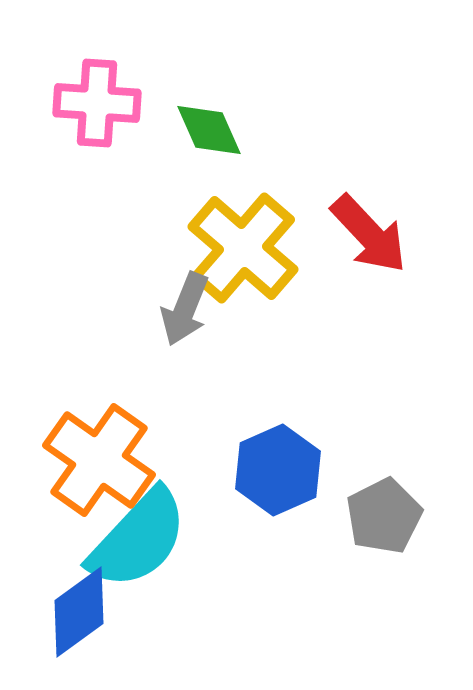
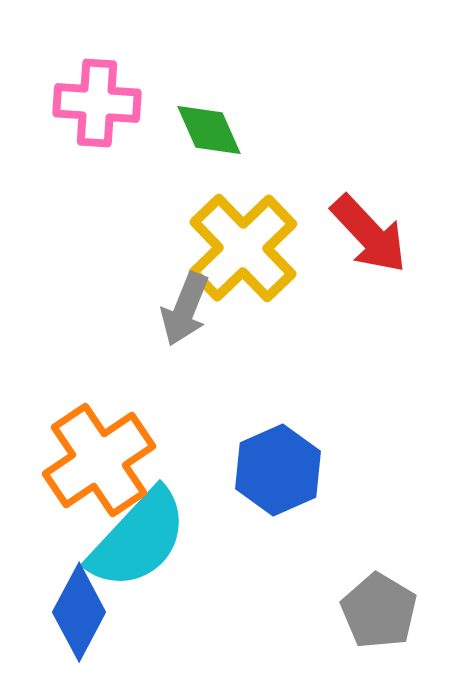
yellow cross: rotated 5 degrees clockwise
orange cross: rotated 21 degrees clockwise
gray pentagon: moved 5 px left, 95 px down; rotated 14 degrees counterclockwise
blue diamond: rotated 26 degrees counterclockwise
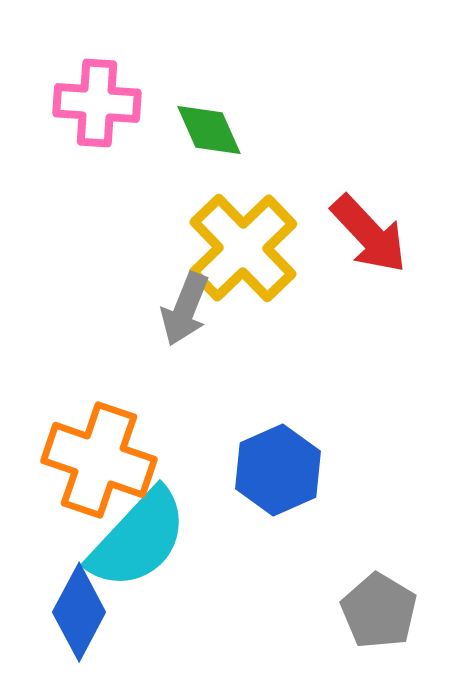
orange cross: rotated 37 degrees counterclockwise
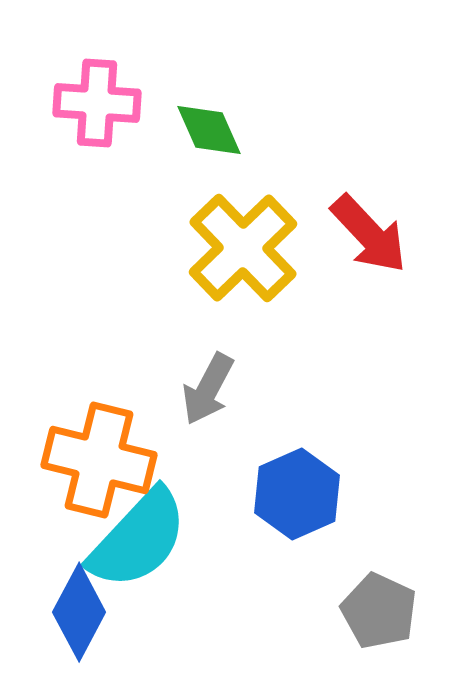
gray arrow: moved 23 px right, 80 px down; rotated 6 degrees clockwise
orange cross: rotated 5 degrees counterclockwise
blue hexagon: moved 19 px right, 24 px down
gray pentagon: rotated 6 degrees counterclockwise
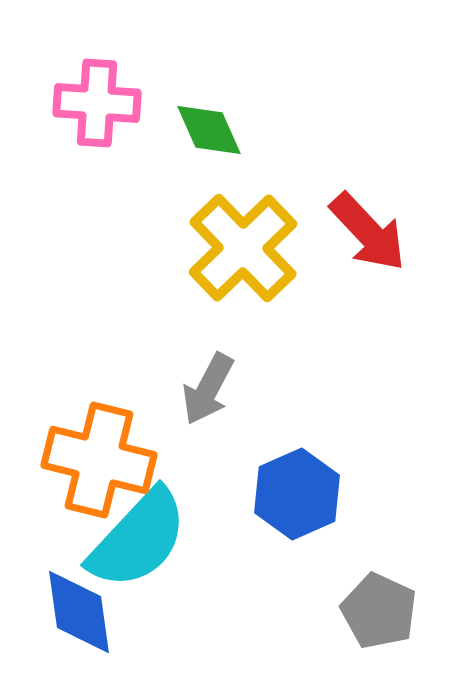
red arrow: moved 1 px left, 2 px up
blue diamond: rotated 36 degrees counterclockwise
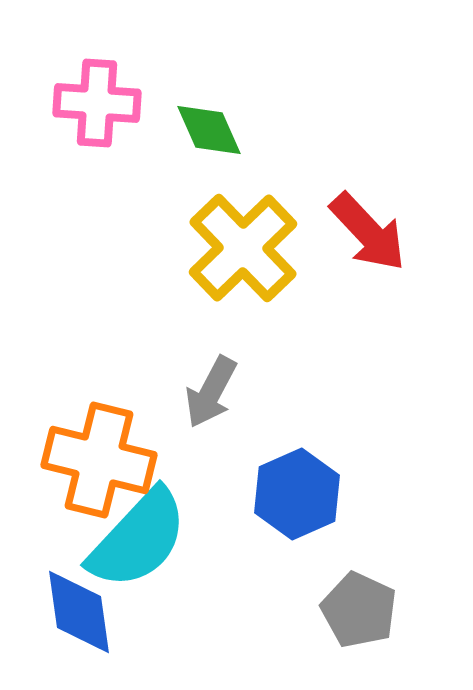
gray arrow: moved 3 px right, 3 px down
gray pentagon: moved 20 px left, 1 px up
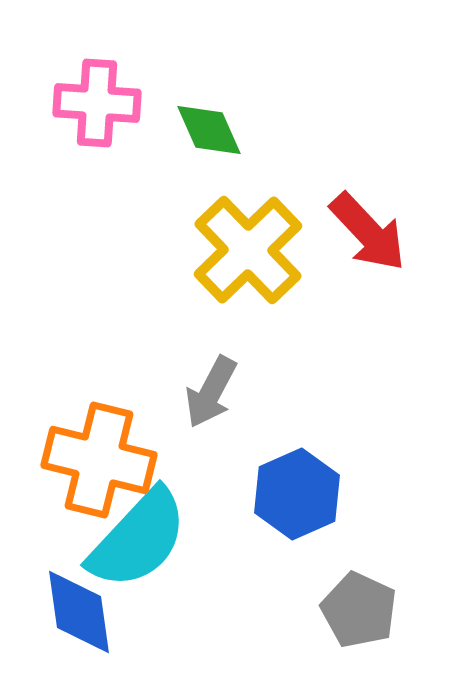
yellow cross: moved 5 px right, 2 px down
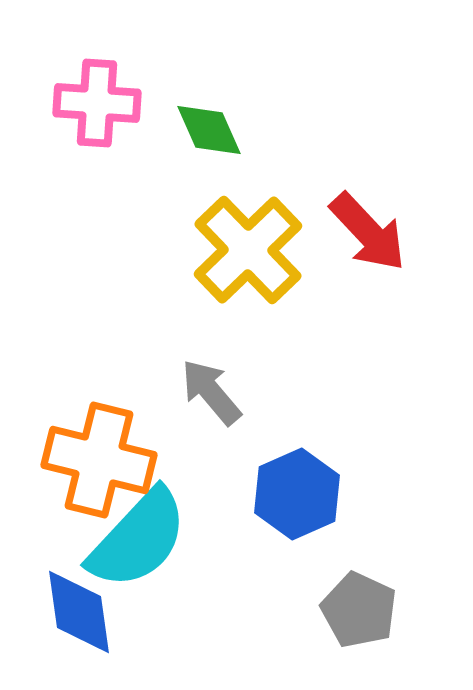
gray arrow: rotated 112 degrees clockwise
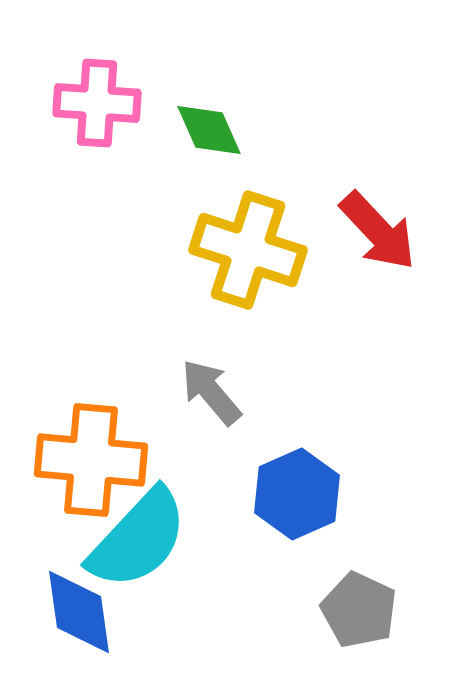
red arrow: moved 10 px right, 1 px up
yellow cross: rotated 28 degrees counterclockwise
orange cross: moved 8 px left; rotated 9 degrees counterclockwise
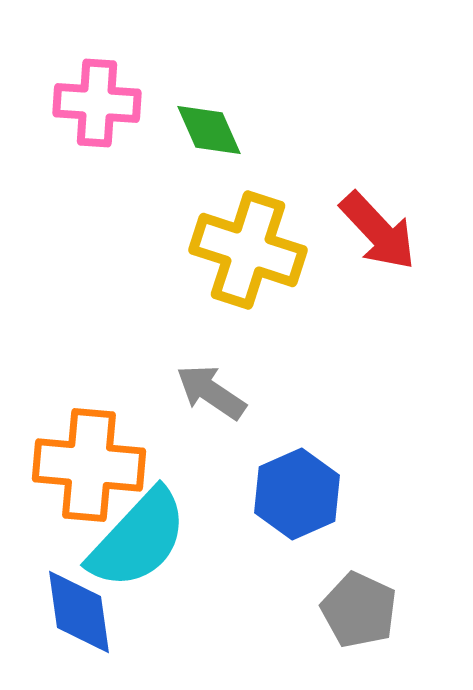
gray arrow: rotated 16 degrees counterclockwise
orange cross: moved 2 px left, 5 px down
